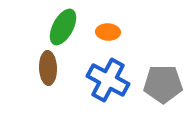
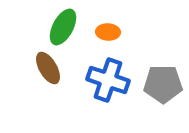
brown ellipse: rotated 28 degrees counterclockwise
blue cross: rotated 9 degrees counterclockwise
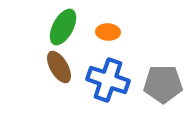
brown ellipse: moved 11 px right, 1 px up
